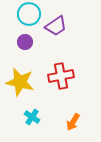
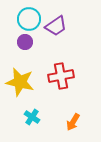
cyan circle: moved 5 px down
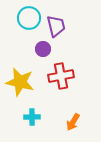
cyan circle: moved 1 px up
purple trapezoid: rotated 70 degrees counterclockwise
purple circle: moved 18 px right, 7 px down
cyan cross: rotated 35 degrees counterclockwise
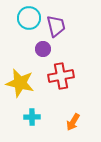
yellow star: moved 1 px down
